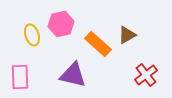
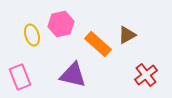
pink rectangle: rotated 20 degrees counterclockwise
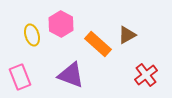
pink hexagon: rotated 20 degrees counterclockwise
purple triangle: moved 2 px left; rotated 8 degrees clockwise
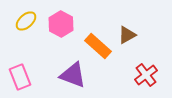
yellow ellipse: moved 6 px left, 14 px up; rotated 65 degrees clockwise
orange rectangle: moved 2 px down
purple triangle: moved 2 px right
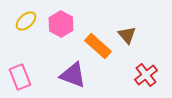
brown triangle: rotated 42 degrees counterclockwise
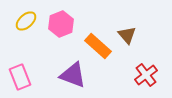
pink hexagon: rotated 10 degrees clockwise
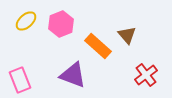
pink rectangle: moved 3 px down
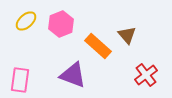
pink rectangle: rotated 30 degrees clockwise
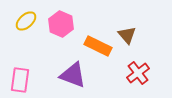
pink hexagon: rotated 15 degrees counterclockwise
orange rectangle: rotated 16 degrees counterclockwise
red cross: moved 8 px left, 2 px up
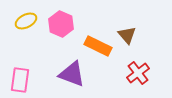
yellow ellipse: rotated 15 degrees clockwise
purple triangle: moved 1 px left, 1 px up
